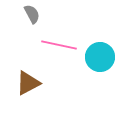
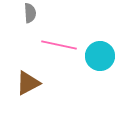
gray semicircle: moved 2 px left, 1 px up; rotated 24 degrees clockwise
cyan circle: moved 1 px up
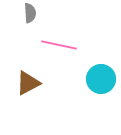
cyan circle: moved 1 px right, 23 px down
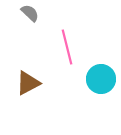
gray semicircle: rotated 42 degrees counterclockwise
pink line: moved 8 px right, 2 px down; rotated 64 degrees clockwise
